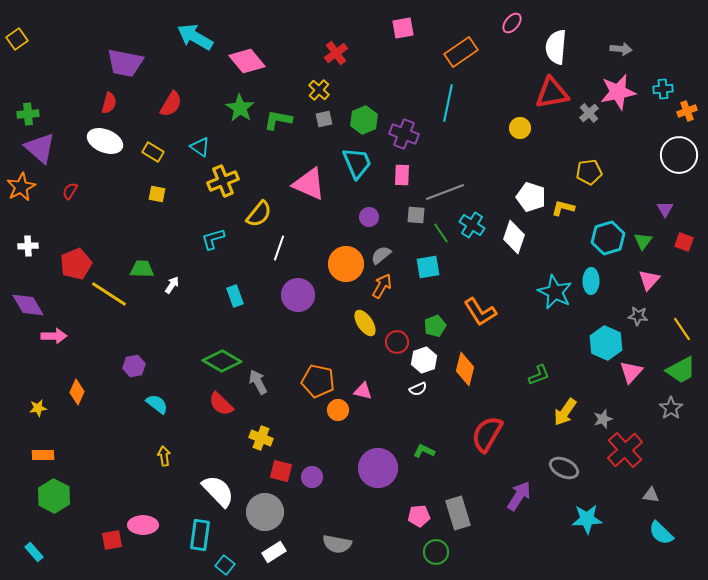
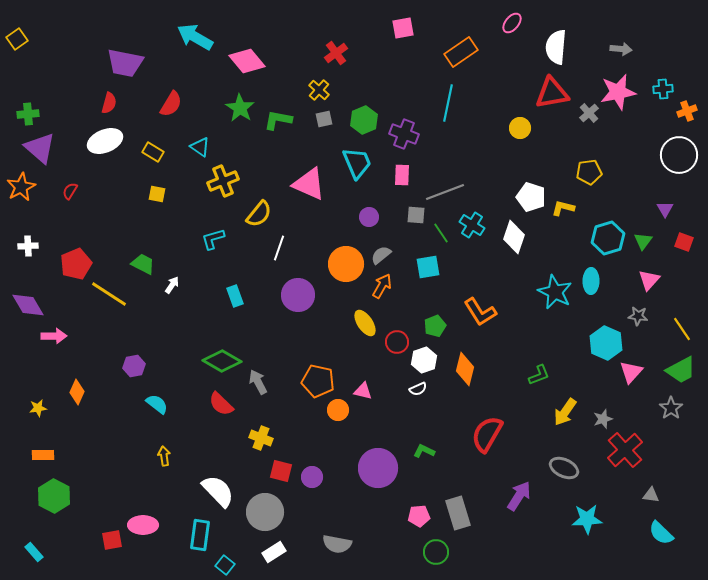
white ellipse at (105, 141): rotated 44 degrees counterclockwise
green trapezoid at (142, 269): moved 1 px right, 5 px up; rotated 25 degrees clockwise
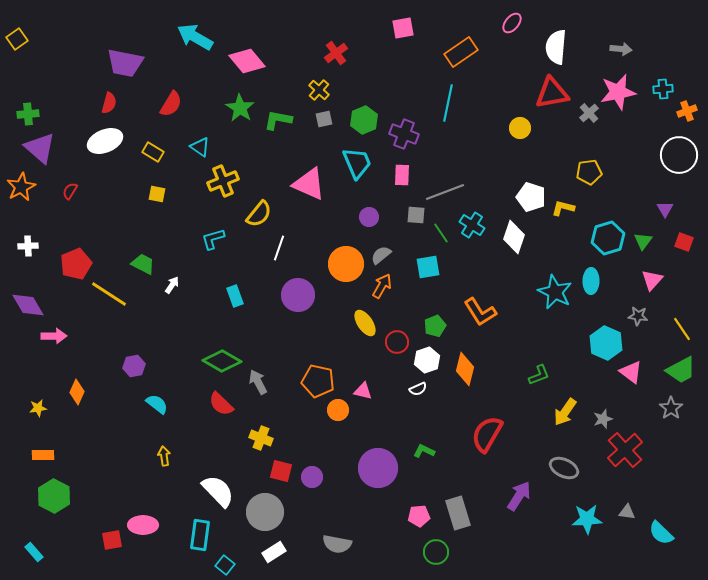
pink triangle at (649, 280): moved 3 px right
white hexagon at (424, 360): moved 3 px right
pink triangle at (631, 372): rotated 35 degrees counterclockwise
gray triangle at (651, 495): moved 24 px left, 17 px down
